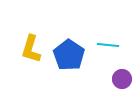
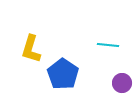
blue pentagon: moved 6 px left, 19 px down
purple circle: moved 4 px down
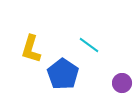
cyan line: moved 19 px left; rotated 30 degrees clockwise
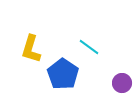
cyan line: moved 2 px down
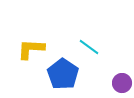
yellow L-shape: rotated 76 degrees clockwise
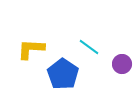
purple circle: moved 19 px up
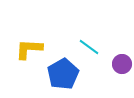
yellow L-shape: moved 2 px left
blue pentagon: rotated 8 degrees clockwise
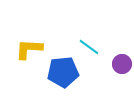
blue pentagon: moved 2 px up; rotated 24 degrees clockwise
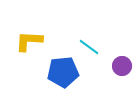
yellow L-shape: moved 8 px up
purple circle: moved 2 px down
